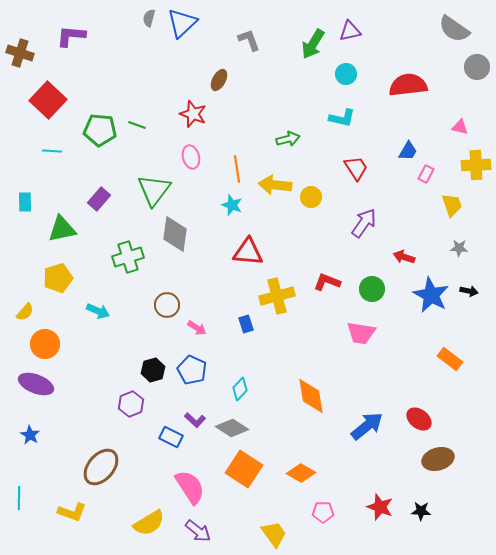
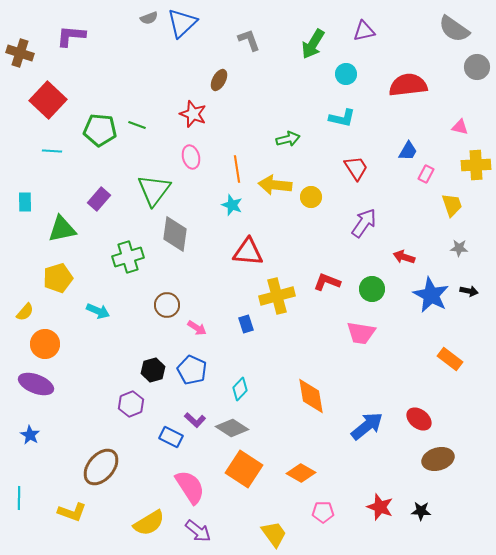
gray semicircle at (149, 18): rotated 126 degrees counterclockwise
purple triangle at (350, 31): moved 14 px right
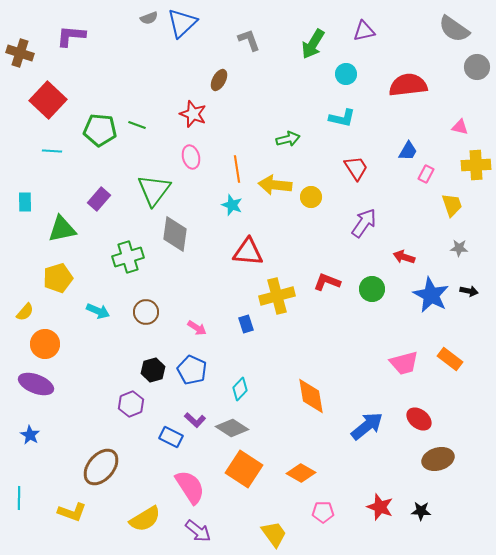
brown circle at (167, 305): moved 21 px left, 7 px down
pink trapezoid at (361, 333): moved 43 px right, 30 px down; rotated 24 degrees counterclockwise
yellow semicircle at (149, 523): moved 4 px left, 4 px up
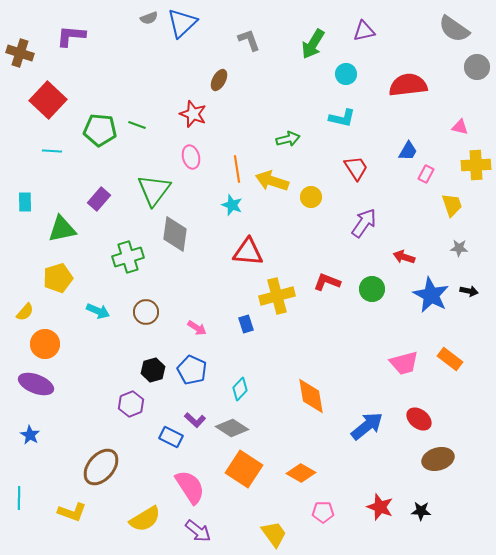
yellow arrow at (275, 185): moved 3 px left, 4 px up; rotated 12 degrees clockwise
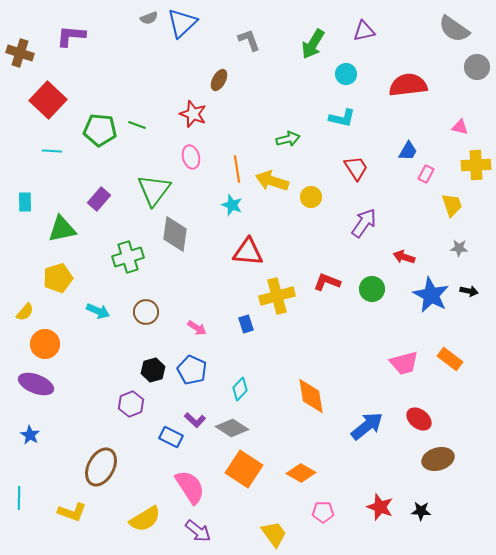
brown ellipse at (101, 467): rotated 12 degrees counterclockwise
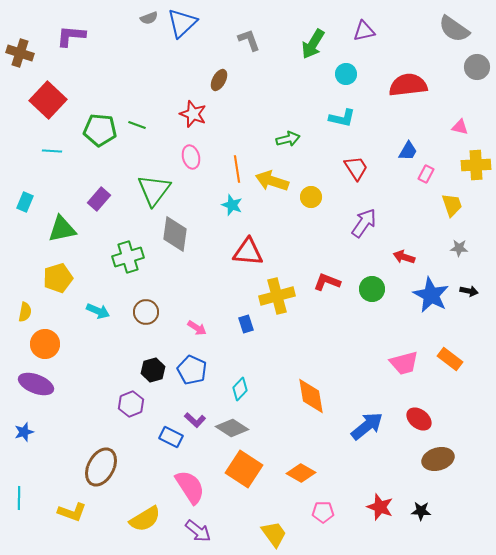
cyan rectangle at (25, 202): rotated 24 degrees clockwise
yellow semicircle at (25, 312): rotated 30 degrees counterclockwise
blue star at (30, 435): moved 6 px left, 3 px up; rotated 24 degrees clockwise
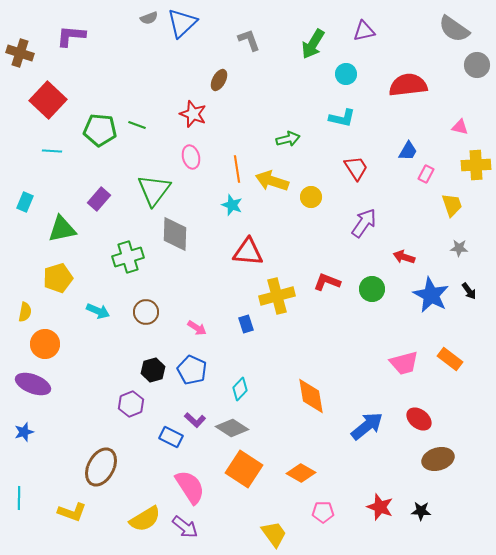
gray circle at (477, 67): moved 2 px up
gray diamond at (175, 234): rotated 6 degrees counterclockwise
black arrow at (469, 291): rotated 42 degrees clockwise
purple ellipse at (36, 384): moved 3 px left
purple arrow at (198, 531): moved 13 px left, 4 px up
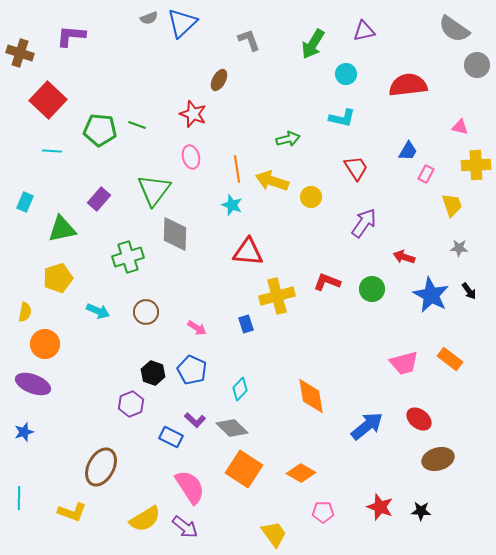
black hexagon at (153, 370): moved 3 px down; rotated 25 degrees counterclockwise
gray diamond at (232, 428): rotated 12 degrees clockwise
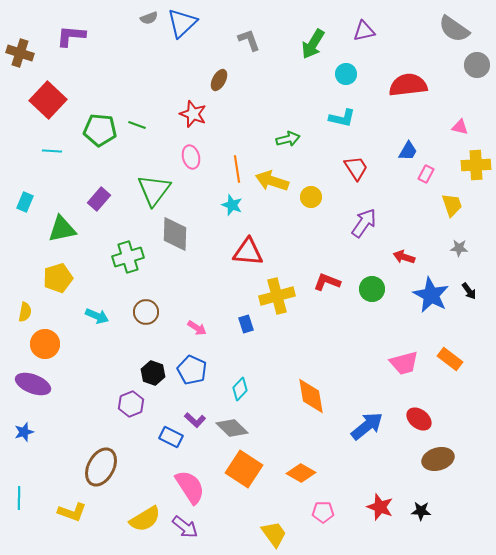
cyan arrow at (98, 311): moved 1 px left, 5 px down
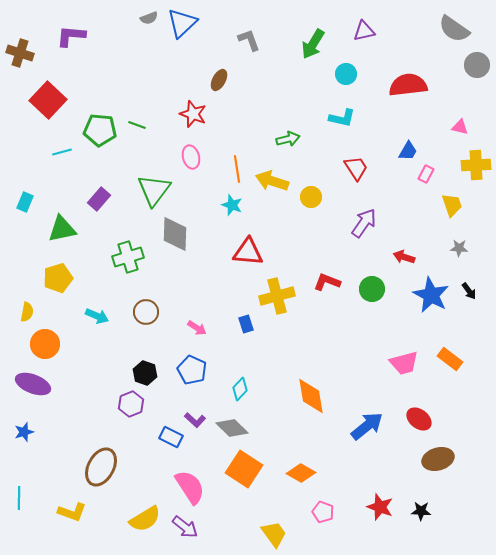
cyan line at (52, 151): moved 10 px right, 1 px down; rotated 18 degrees counterclockwise
yellow semicircle at (25, 312): moved 2 px right
black hexagon at (153, 373): moved 8 px left
pink pentagon at (323, 512): rotated 20 degrees clockwise
